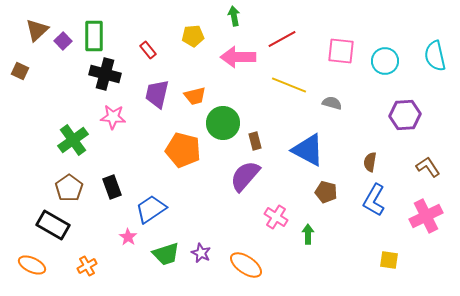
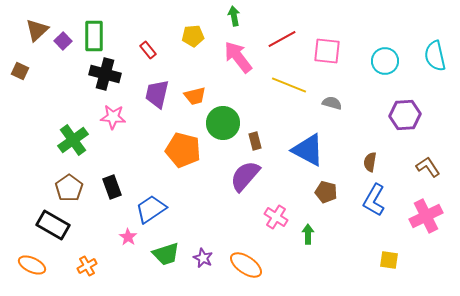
pink square at (341, 51): moved 14 px left
pink arrow at (238, 57): rotated 52 degrees clockwise
purple star at (201, 253): moved 2 px right, 5 px down
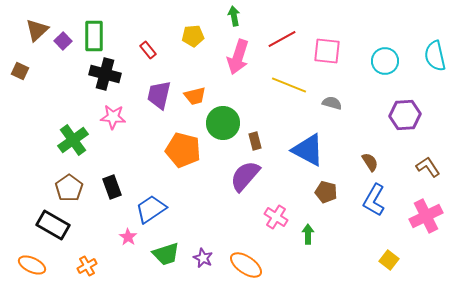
pink arrow at (238, 57): rotated 124 degrees counterclockwise
purple trapezoid at (157, 94): moved 2 px right, 1 px down
brown semicircle at (370, 162): rotated 138 degrees clockwise
yellow square at (389, 260): rotated 30 degrees clockwise
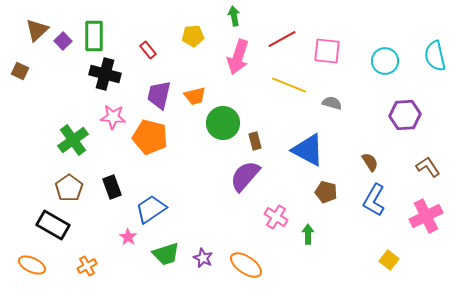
orange pentagon at (183, 150): moved 33 px left, 13 px up
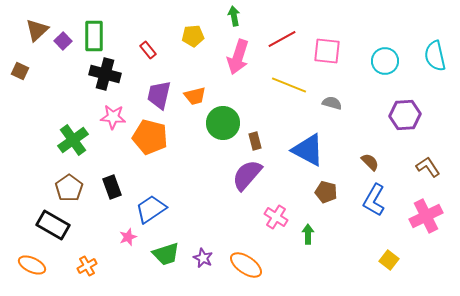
brown semicircle at (370, 162): rotated 12 degrees counterclockwise
purple semicircle at (245, 176): moved 2 px right, 1 px up
pink star at (128, 237): rotated 18 degrees clockwise
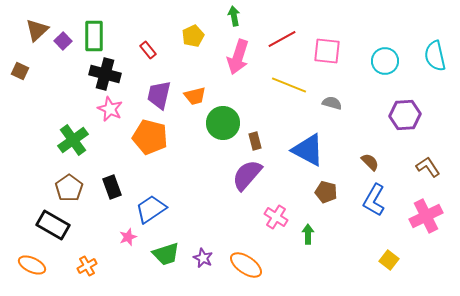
yellow pentagon at (193, 36): rotated 20 degrees counterclockwise
pink star at (113, 117): moved 3 px left, 8 px up; rotated 20 degrees clockwise
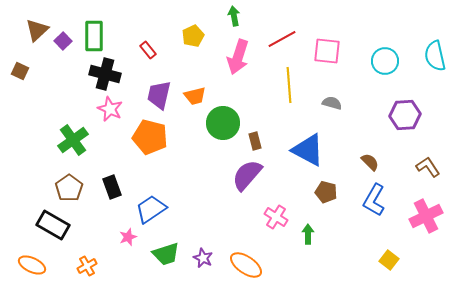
yellow line at (289, 85): rotated 64 degrees clockwise
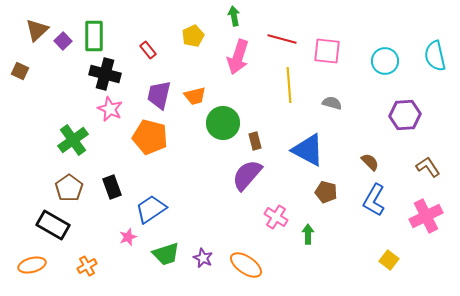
red line at (282, 39): rotated 44 degrees clockwise
orange ellipse at (32, 265): rotated 40 degrees counterclockwise
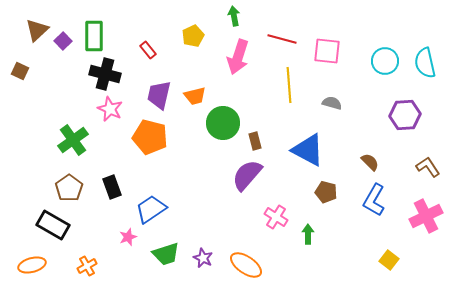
cyan semicircle at (435, 56): moved 10 px left, 7 px down
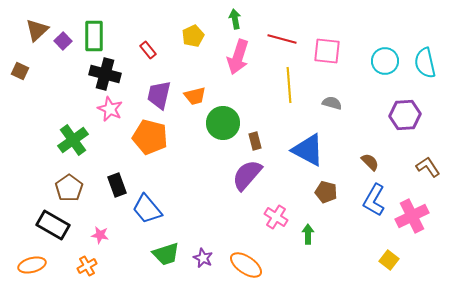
green arrow at (234, 16): moved 1 px right, 3 px down
black rectangle at (112, 187): moved 5 px right, 2 px up
blue trapezoid at (151, 209): moved 4 px left; rotated 96 degrees counterclockwise
pink cross at (426, 216): moved 14 px left
pink star at (128, 237): moved 28 px left, 2 px up; rotated 30 degrees clockwise
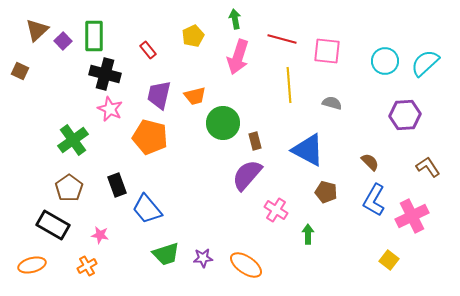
cyan semicircle at (425, 63): rotated 60 degrees clockwise
pink cross at (276, 217): moved 7 px up
purple star at (203, 258): rotated 30 degrees counterclockwise
